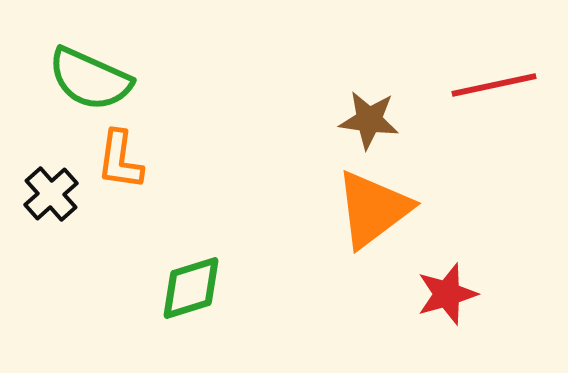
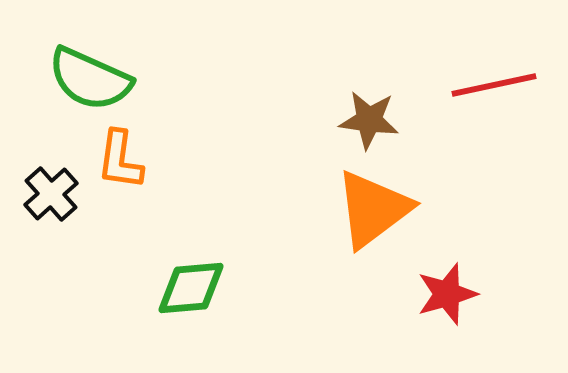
green diamond: rotated 12 degrees clockwise
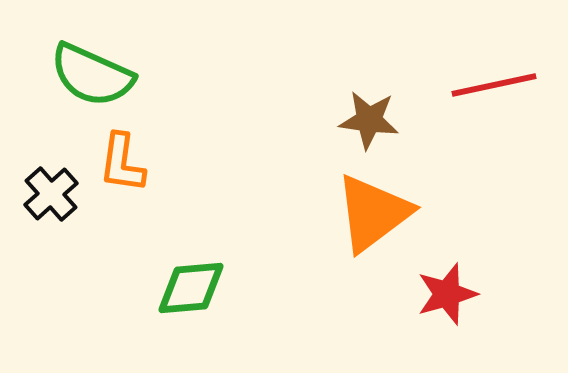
green semicircle: moved 2 px right, 4 px up
orange L-shape: moved 2 px right, 3 px down
orange triangle: moved 4 px down
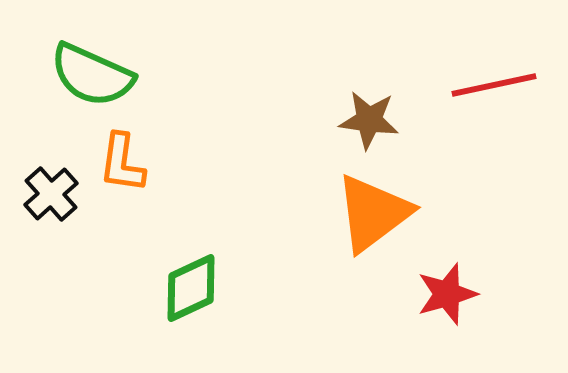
green diamond: rotated 20 degrees counterclockwise
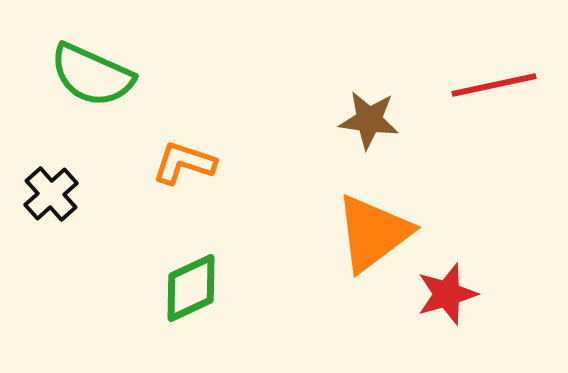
orange L-shape: moved 62 px right; rotated 100 degrees clockwise
orange triangle: moved 20 px down
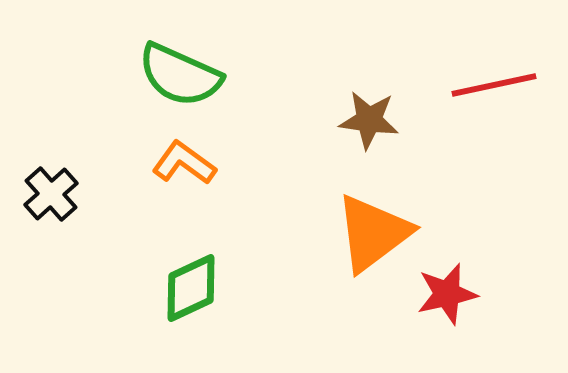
green semicircle: moved 88 px right
orange L-shape: rotated 18 degrees clockwise
red star: rotated 4 degrees clockwise
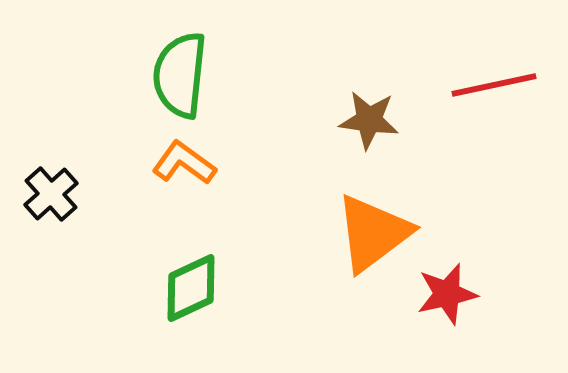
green semicircle: rotated 72 degrees clockwise
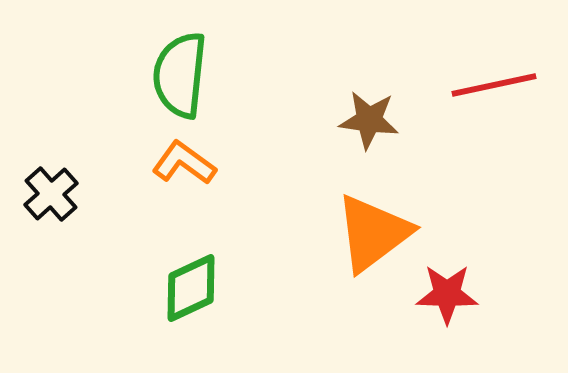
red star: rotated 14 degrees clockwise
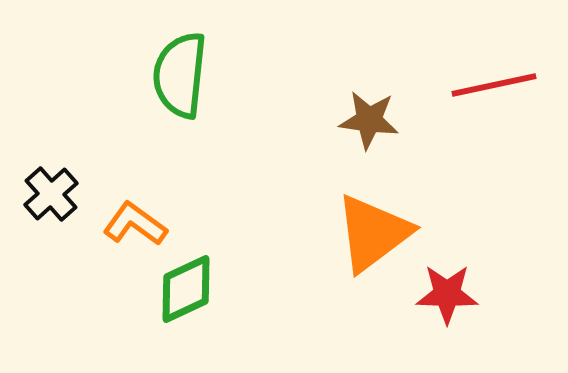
orange L-shape: moved 49 px left, 61 px down
green diamond: moved 5 px left, 1 px down
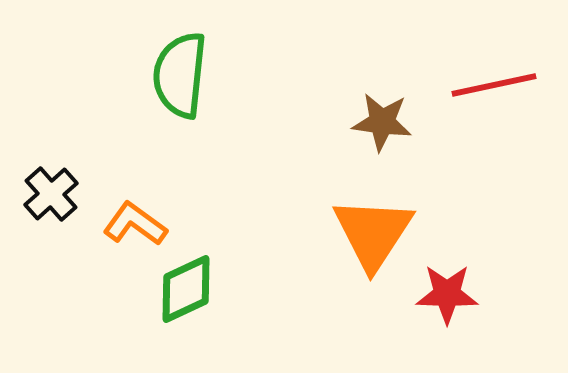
brown star: moved 13 px right, 2 px down
orange triangle: rotated 20 degrees counterclockwise
